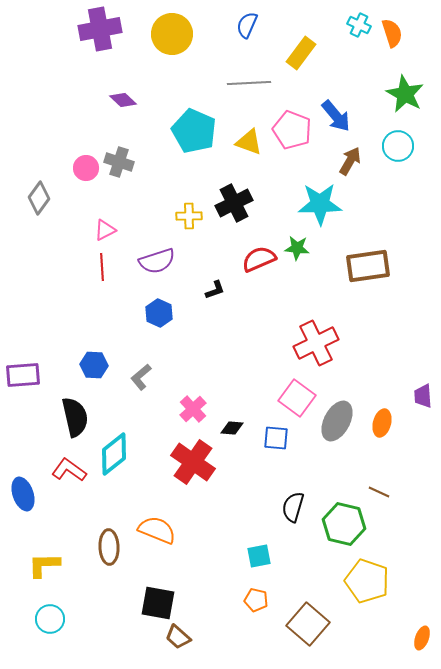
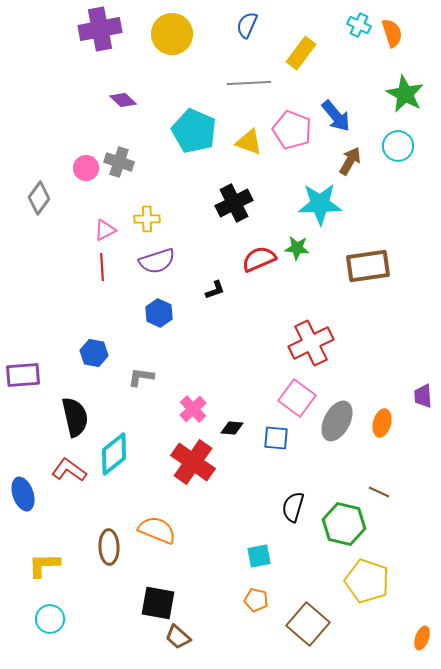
yellow cross at (189, 216): moved 42 px left, 3 px down
red cross at (316, 343): moved 5 px left
blue hexagon at (94, 365): moved 12 px up; rotated 8 degrees clockwise
gray L-shape at (141, 377): rotated 48 degrees clockwise
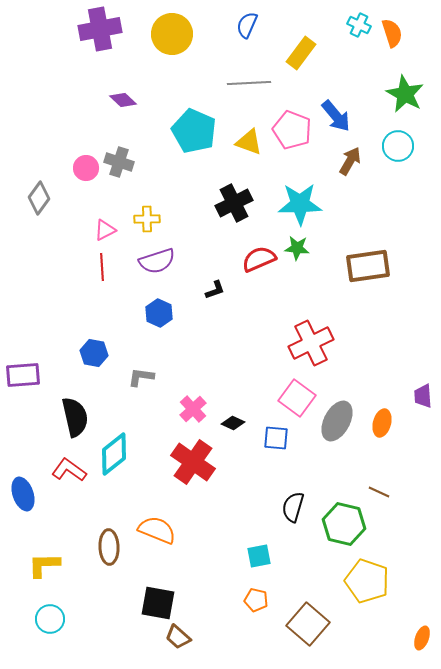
cyan star at (320, 204): moved 20 px left
black diamond at (232, 428): moved 1 px right, 5 px up; rotated 20 degrees clockwise
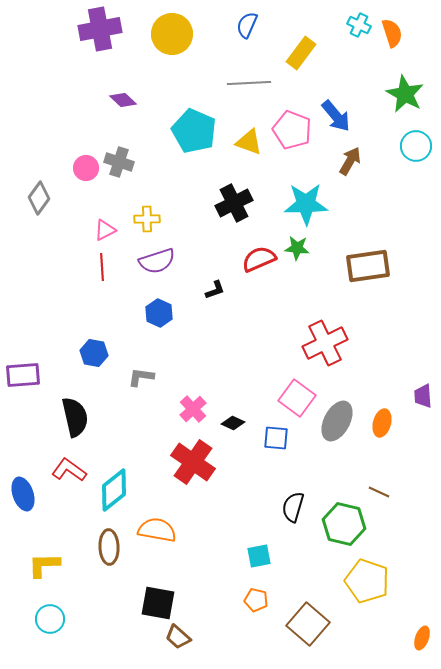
cyan circle at (398, 146): moved 18 px right
cyan star at (300, 204): moved 6 px right
red cross at (311, 343): moved 14 px right
cyan diamond at (114, 454): moved 36 px down
orange semicircle at (157, 530): rotated 12 degrees counterclockwise
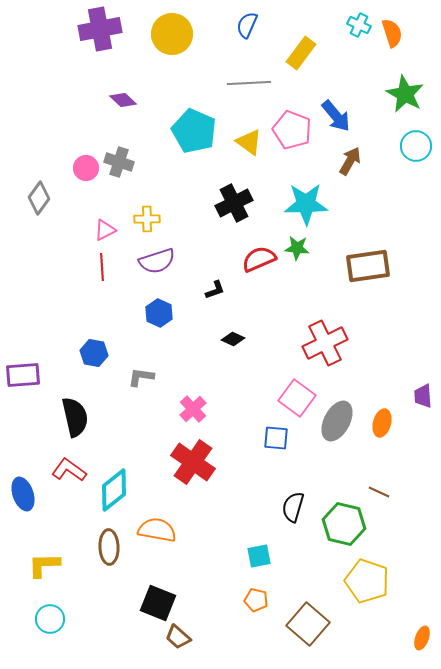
yellow triangle at (249, 142): rotated 16 degrees clockwise
black diamond at (233, 423): moved 84 px up
black square at (158, 603): rotated 12 degrees clockwise
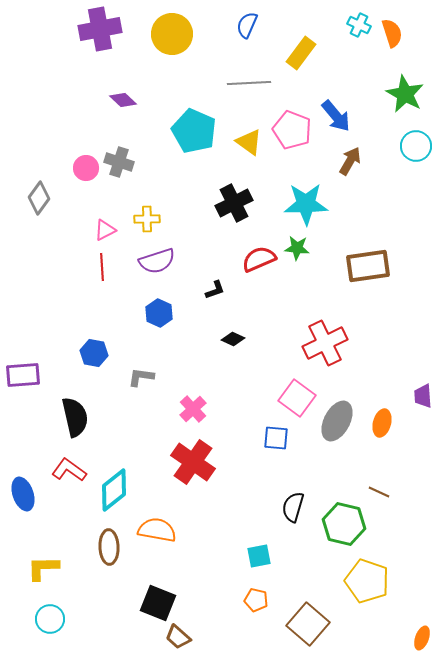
yellow L-shape at (44, 565): moved 1 px left, 3 px down
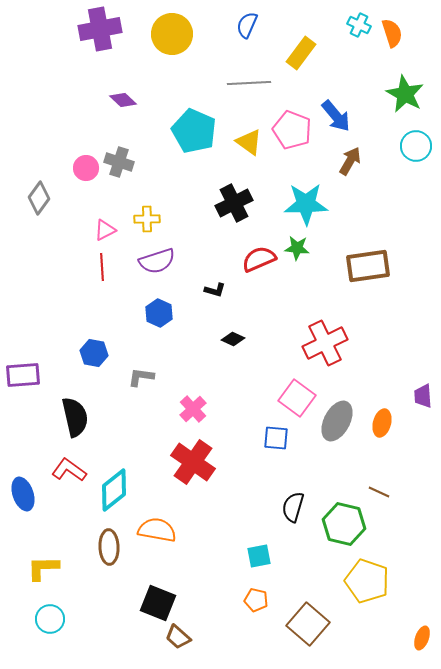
black L-shape at (215, 290): rotated 35 degrees clockwise
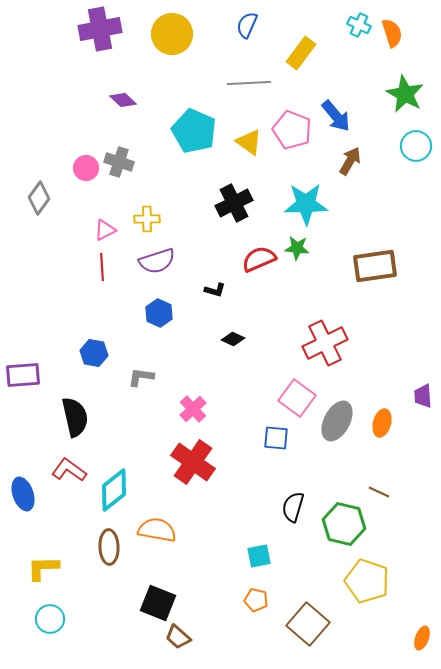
brown rectangle at (368, 266): moved 7 px right
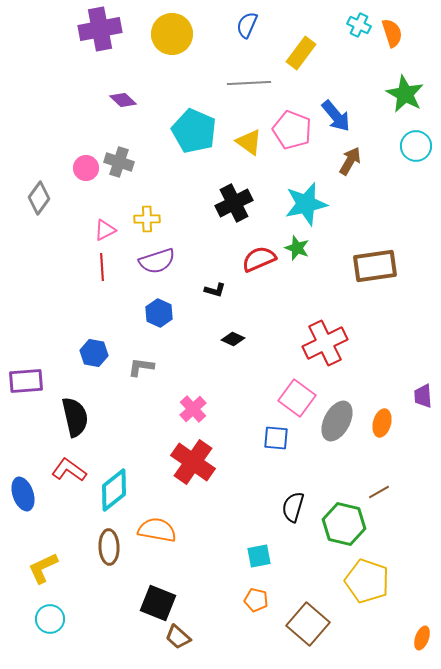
cyan star at (306, 204): rotated 12 degrees counterclockwise
green star at (297, 248): rotated 15 degrees clockwise
purple rectangle at (23, 375): moved 3 px right, 6 px down
gray L-shape at (141, 377): moved 10 px up
brown line at (379, 492): rotated 55 degrees counterclockwise
yellow L-shape at (43, 568): rotated 24 degrees counterclockwise
